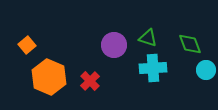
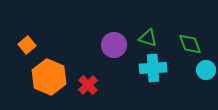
red cross: moved 2 px left, 4 px down
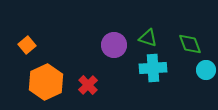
orange hexagon: moved 3 px left, 5 px down; rotated 12 degrees clockwise
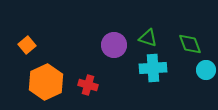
red cross: rotated 30 degrees counterclockwise
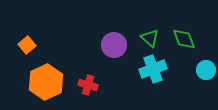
green triangle: moved 2 px right; rotated 24 degrees clockwise
green diamond: moved 6 px left, 5 px up
cyan cross: moved 1 px down; rotated 16 degrees counterclockwise
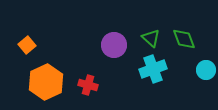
green triangle: moved 1 px right
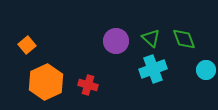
purple circle: moved 2 px right, 4 px up
